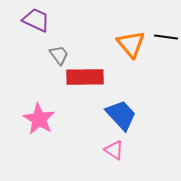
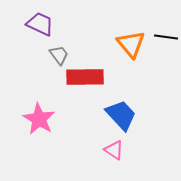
purple trapezoid: moved 4 px right, 4 px down
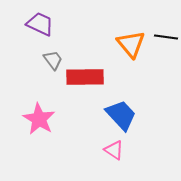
gray trapezoid: moved 6 px left, 5 px down
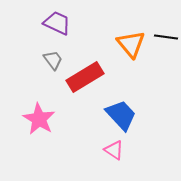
purple trapezoid: moved 17 px right, 1 px up
red rectangle: rotated 30 degrees counterclockwise
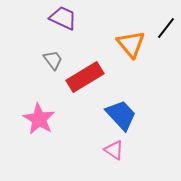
purple trapezoid: moved 6 px right, 5 px up
black line: moved 9 px up; rotated 60 degrees counterclockwise
